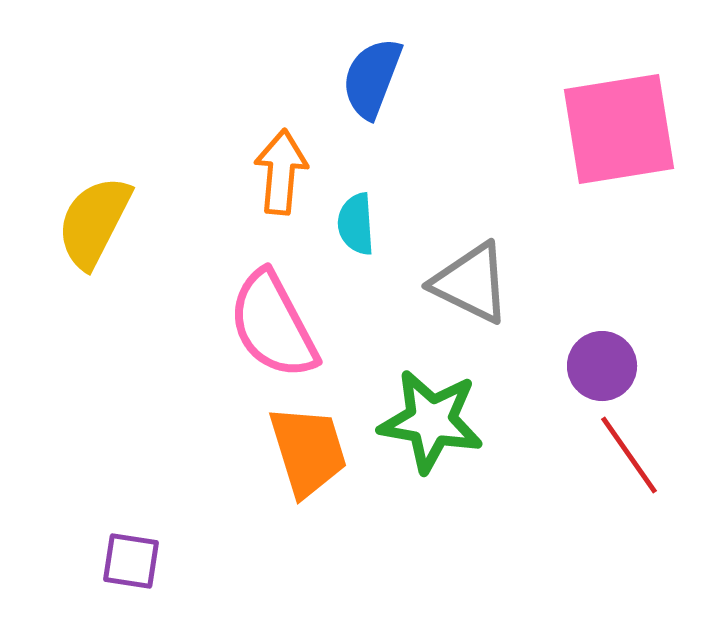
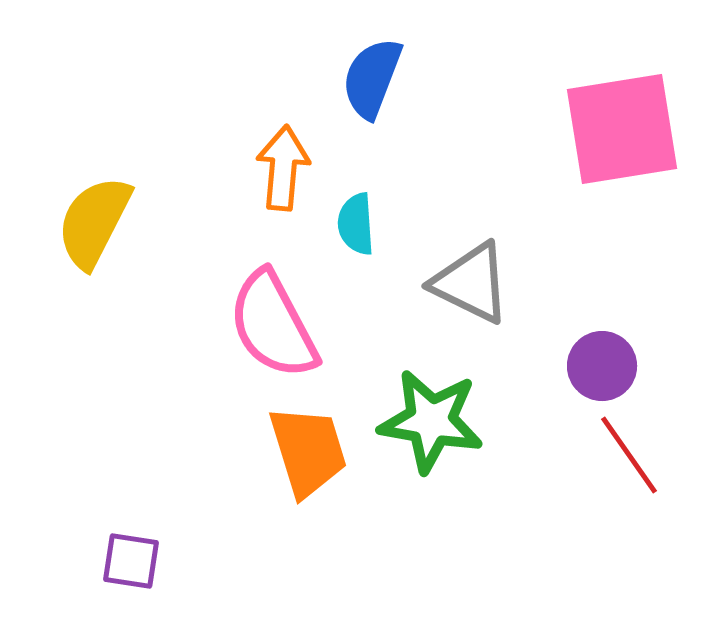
pink square: moved 3 px right
orange arrow: moved 2 px right, 4 px up
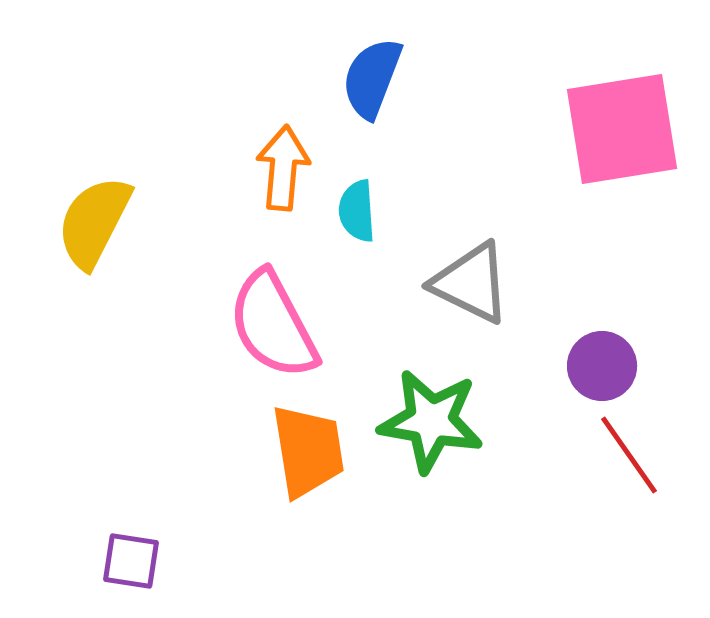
cyan semicircle: moved 1 px right, 13 px up
orange trapezoid: rotated 8 degrees clockwise
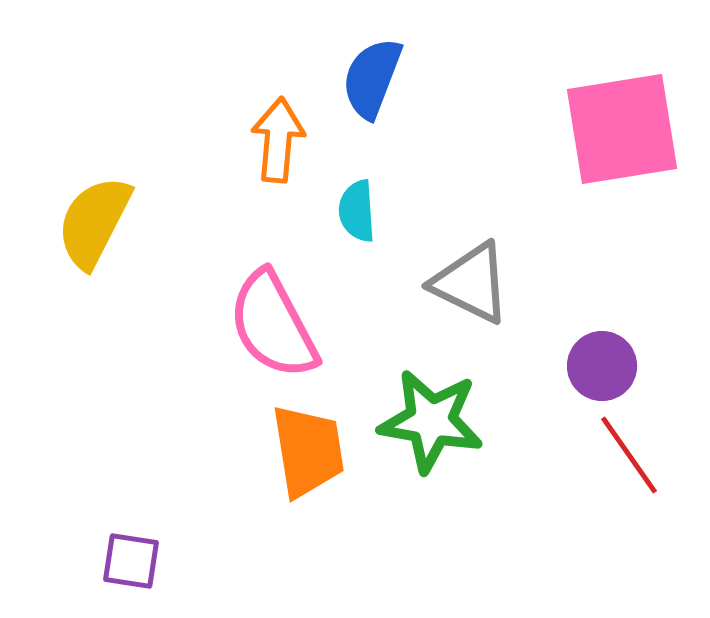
orange arrow: moved 5 px left, 28 px up
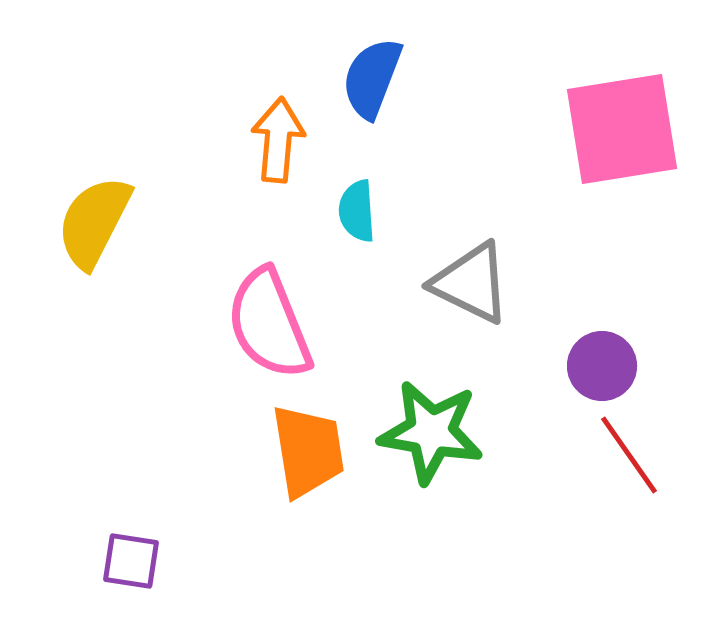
pink semicircle: moved 4 px left, 1 px up; rotated 6 degrees clockwise
green star: moved 11 px down
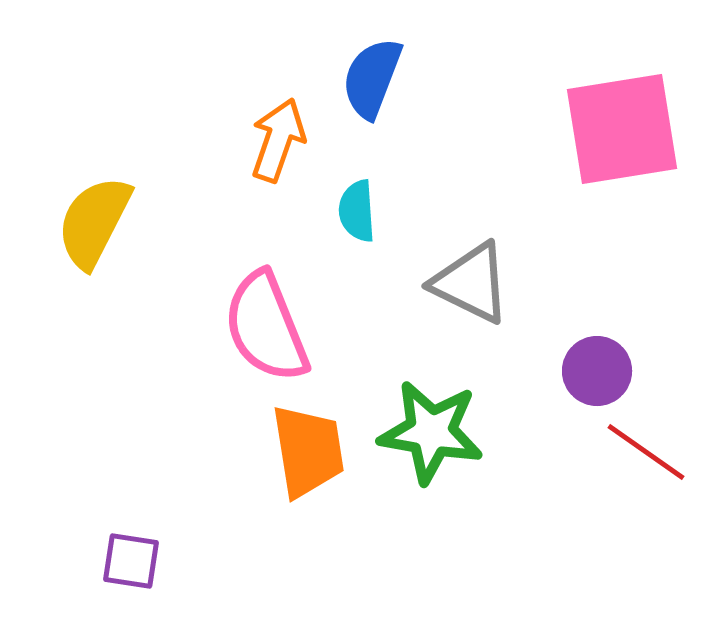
orange arrow: rotated 14 degrees clockwise
pink semicircle: moved 3 px left, 3 px down
purple circle: moved 5 px left, 5 px down
red line: moved 17 px right, 3 px up; rotated 20 degrees counterclockwise
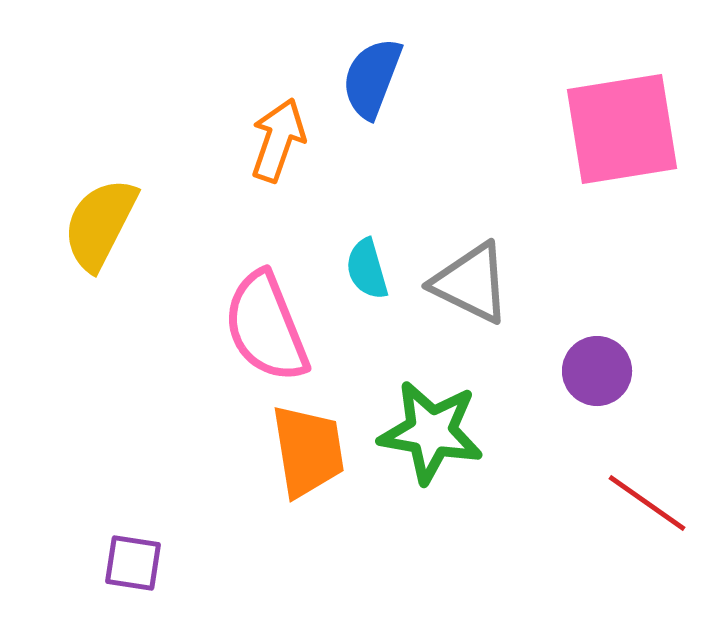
cyan semicircle: moved 10 px right, 58 px down; rotated 12 degrees counterclockwise
yellow semicircle: moved 6 px right, 2 px down
red line: moved 1 px right, 51 px down
purple square: moved 2 px right, 2 px down
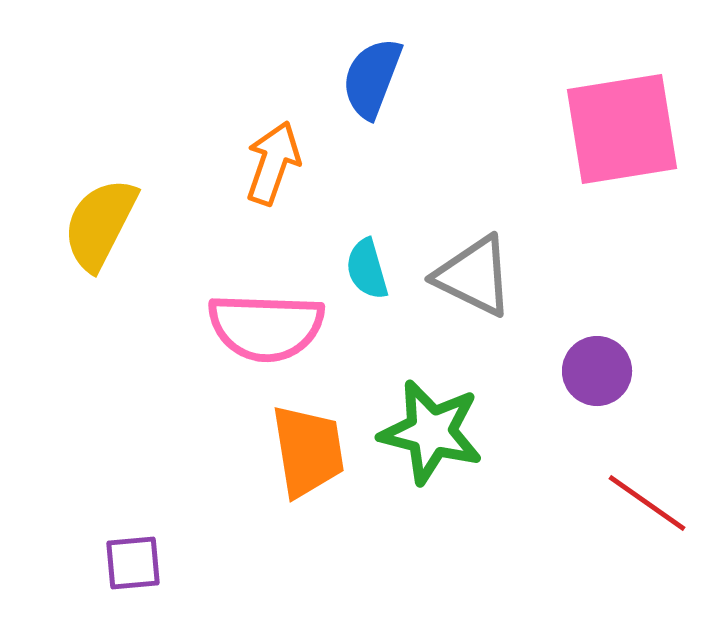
orange arrow: moved 5 px left, 23 px down
gray triangle: moved 3 px right, 7 px up
pink semicircle: rotated 66 degrees counterclockwise
green star: rotated 4 degrees clockwise
purple square: rotated 14 degrees counterclockwise
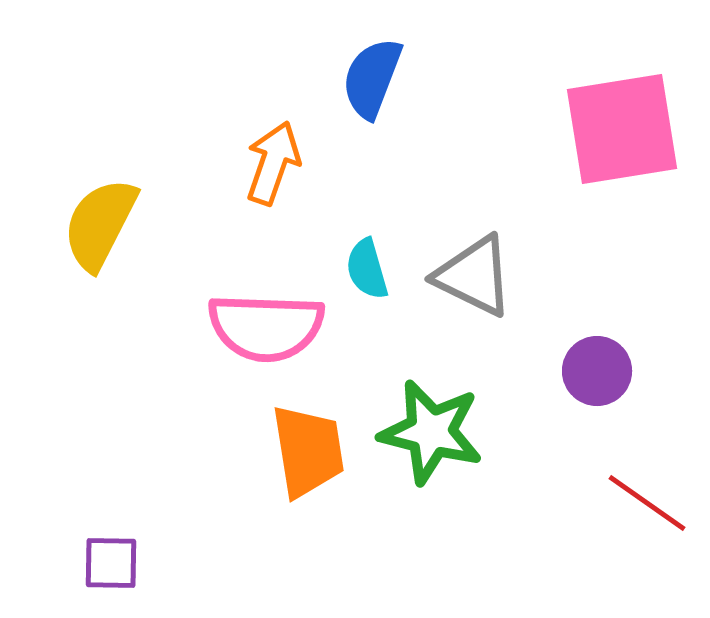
purple square: moved 22 px left; rotated 6 degrees clockwise
